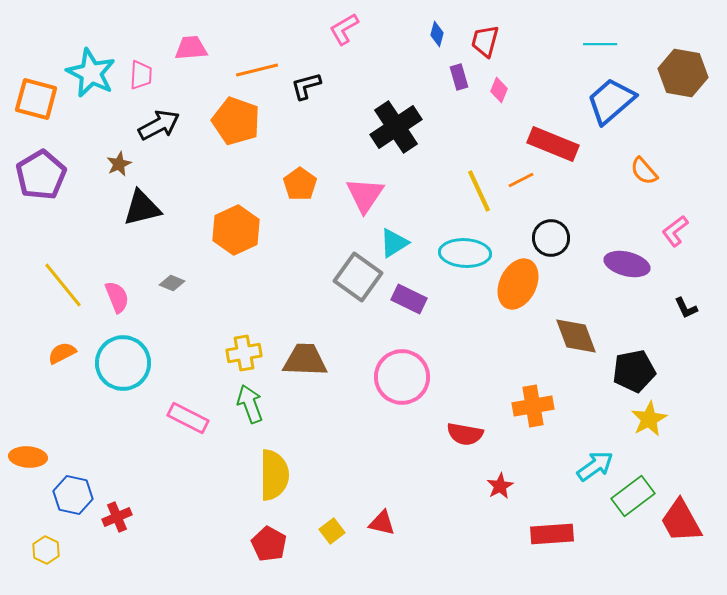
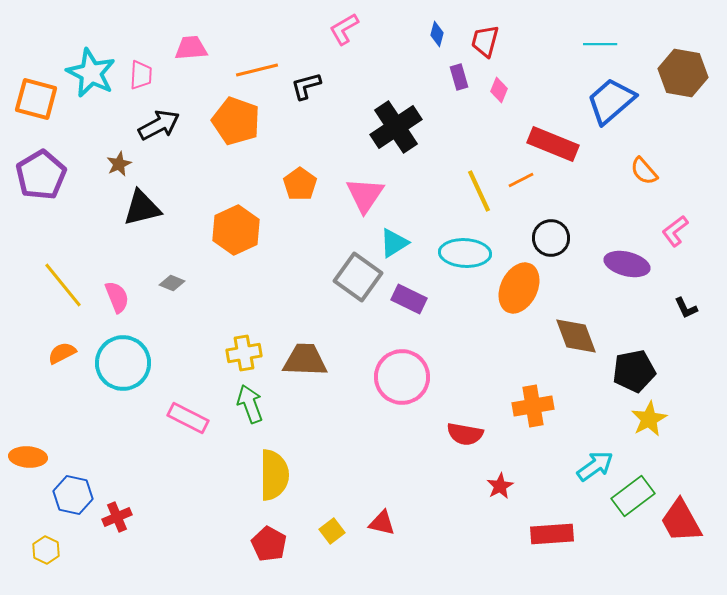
orange ellipse at (518, 284): moved 1 px right, 4 px down
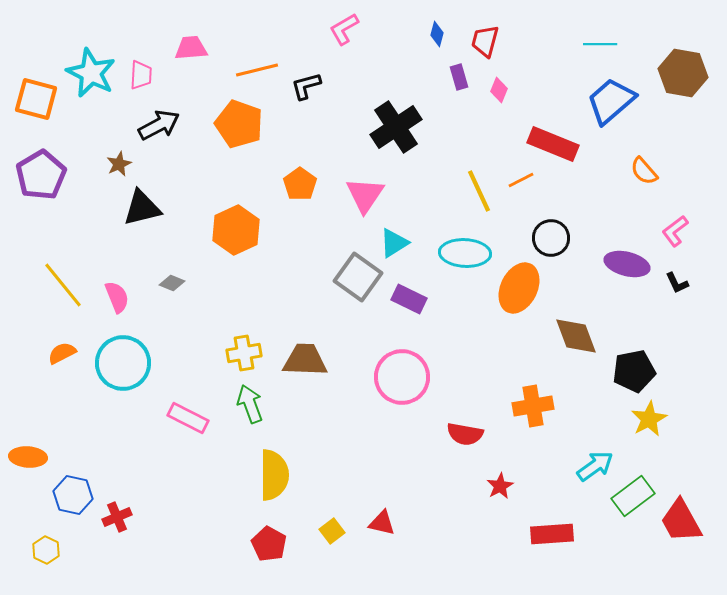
orange pentagon at (236, 121): moved 3 px right, 3 px down
black L-shape at (686, 308): moved 9 px left, 25 px up
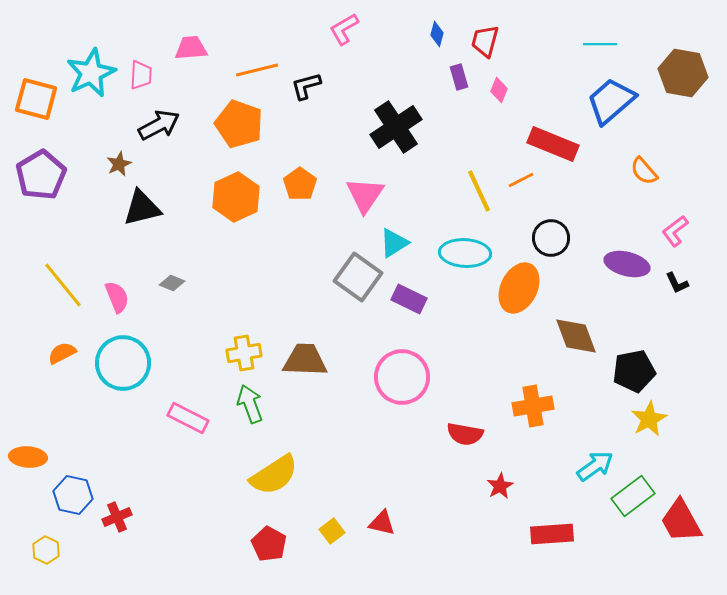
cyan star at (91, 73): rotated 21 degrees clockwise
orange hexagon at (236, 230): moved 33 px up
yellow semicircle at (274, 475): rotated 57 degrees clockwise
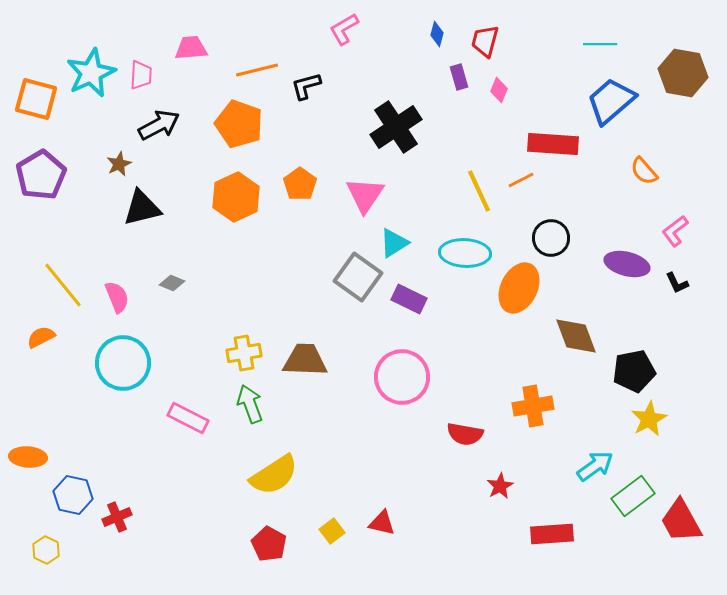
red rectangle at (553, 144): rotated 18 degrees counterclockwise
orange semicircle at (62, 353): moved 21 px left, 16 px up
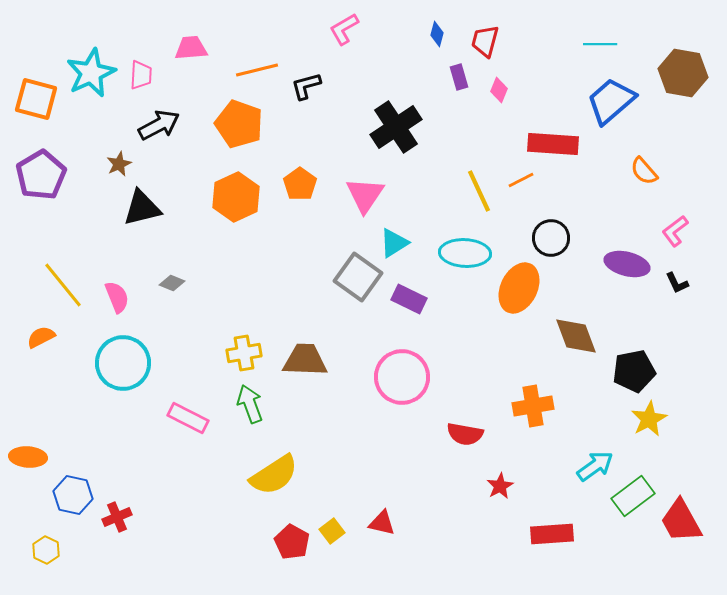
red pentagon at (269, 544): moved 23 px right, 2 px up
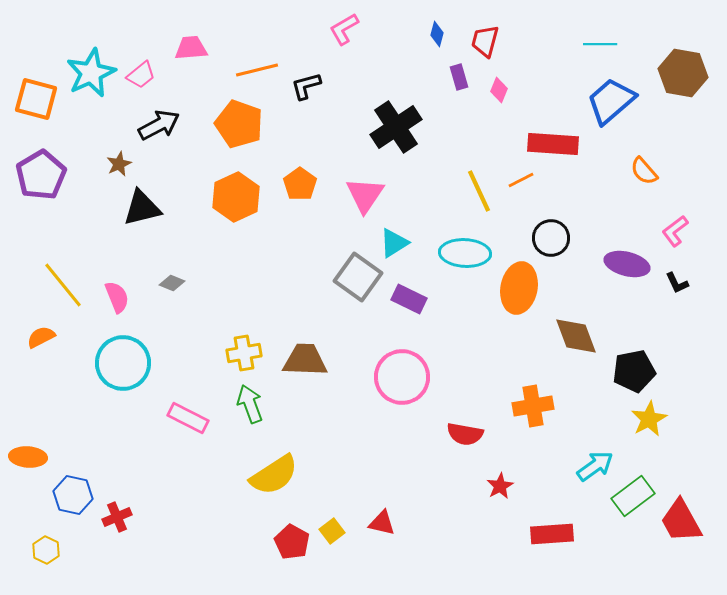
pink trapezoid at (141, 75): rotated 48 degrees clockwise
orange ellipse at (519, 288): rotated 15 degrees counterclockwise
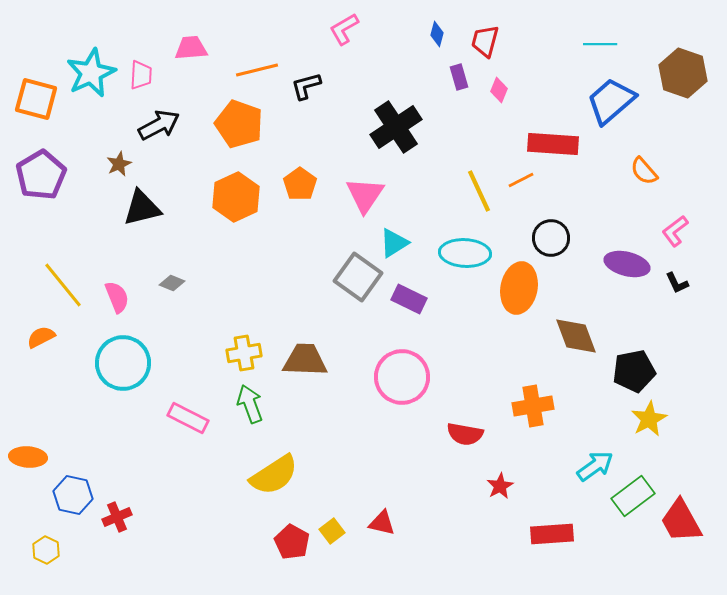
brown hexagon at (683, 73): rotated 9 degrees clockwise
pink trapezoid at (141, 75): rotated 48 degrees counterclockwise
